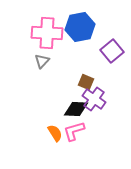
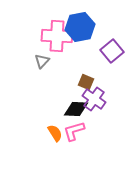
pink cross: moved 10 px right, 3 px down
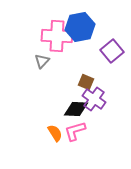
pink L-shape: moved 1 px right
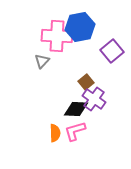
brown square: rotated 28 degrees clockwise
orange semicircle: rotated 30 degrees clockwise
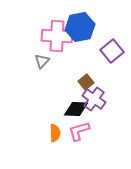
pink L-shape: moved 4 px right
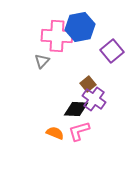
brown square: moved 2 px right, 2 px down
orange semicircle: rotated 66 degrees counterclockwise
